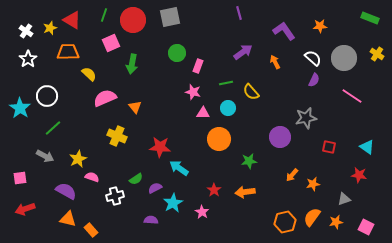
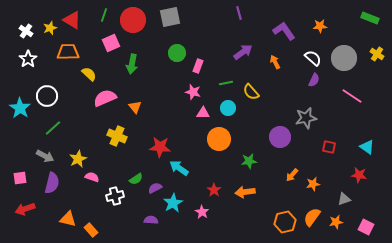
purple semicircle at (66, 191): moved 14 px left, 8 px up; rotated 75 degrees clockwise
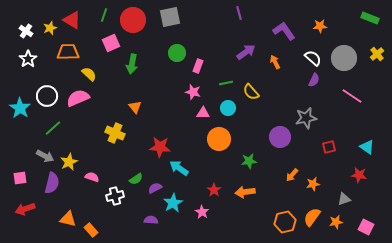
purple arrow at (243, 52): moved 3 px right
yellow cross at (377, 54): rotated 16 degrees clockwise
pink semicircle at (105, 98): moved 27 px left
yellow cross at (117, 136): moved 2 px left, 3 px up
red square at (329, 147): rotated 24 degrees counterclockwise
yellow star at (78, 159): moved 9 px left, 3 px down
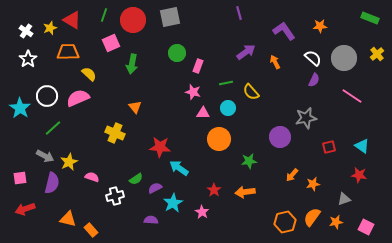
cyan triangle at (367, 147): moved 5 px left, 1 px up
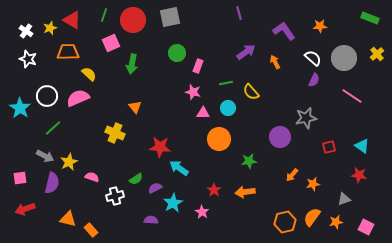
white star at (28, 59): rotated 18 degrees counterclockwise
